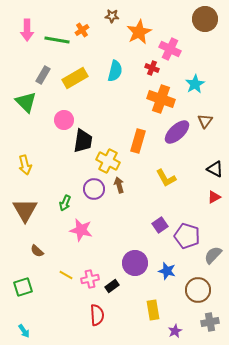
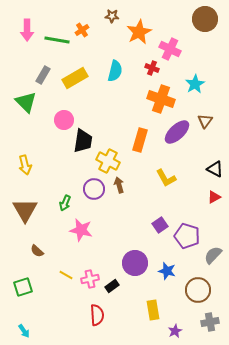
orange rectangle at (138, 141): moved 2 px right, 1 px up
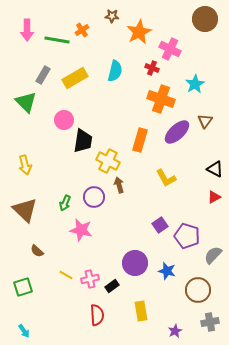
purple circle at (94, 189): moved 8 px down
brown triangle at (25, 210): rotated 16 degrees counterclockwise
yellow rectangle at (153, 310): moved 12 px left, 1 px down
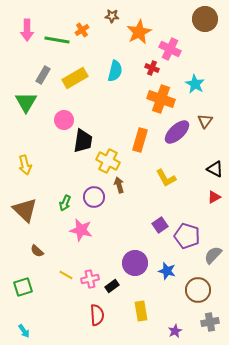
cyan star at (195, 84): rotated 12 degrees counterclockwise
green triangle at (26, 102): rotated 15 degrees clockwise
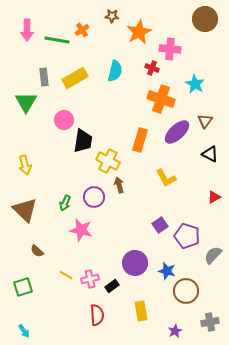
pink cross at (170, 49): rotated 20 degrees counterclockwise
gray rectangle at (43, 75): moved 1 px right, 2 px down; rotated 36 degrees counterclockwise
black triangle at (215, 169): moved 5 px left, 15 px up
brown circle at (198, 290): moved 12 px left, 1 px down
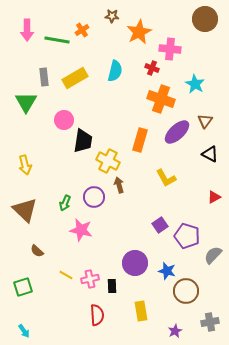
black rectangle at (112, 286): rotated 56 degrees counterclockwise
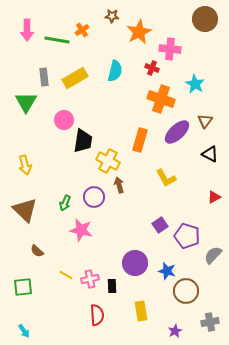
green square at (23, 287): rotated 12 degrees clockwise
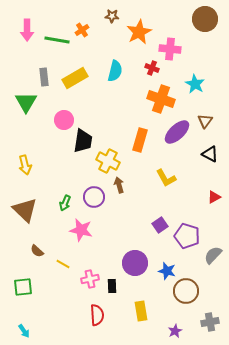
yellow line at (66, 275): moved 3 px left, 11 px up
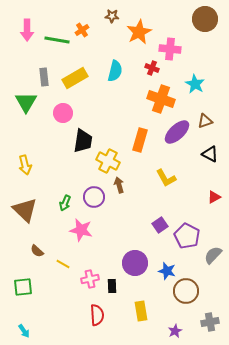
pink circle at (64, 120): moved 1 px left, 7 px up
brown triangle at (205, 121): rotated 35 degrees clockwise
purple pentagon at (187, 236): rotated 10 degrees clockwise
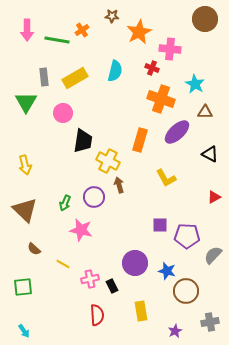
brown triangle at (205, 121): moved 9 px up; rotated 21 degrees clockwise
purple square at (160, 225): rotated 35 degrees clockwise
purple pentagon at (187, 236): rotated 25 degrees counterclockwise
brown semicircle at (37, 251): moved 3 px left, 2 px up
black rectangle at (112, 286): rotated 24 degrees counterclockwise
